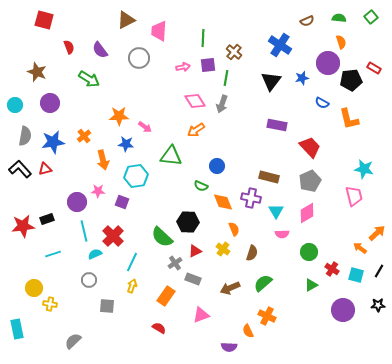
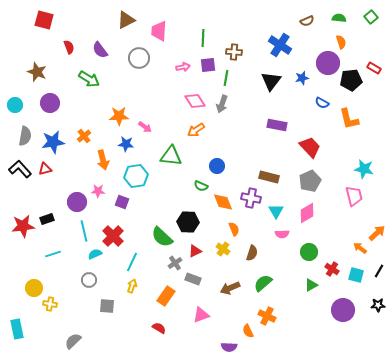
brown cross at (234, 52): rotated 35 degrees counterclockwise
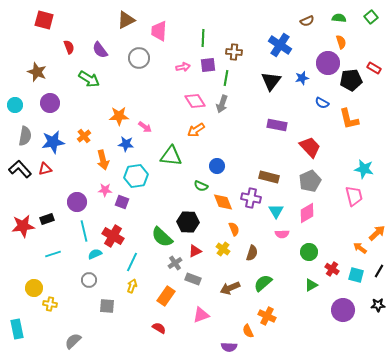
pink star at (98, 191): moved 7 px right, 1 px up
red cross at (113, 236): rotated 15 degrees counterclockwise
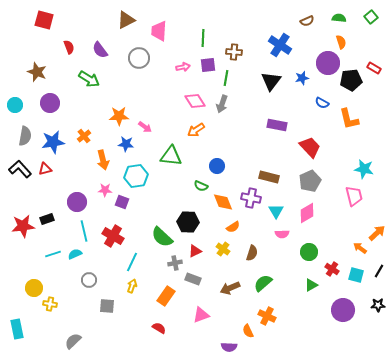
orange semicircle at (234, 229): moved 1 px left, 2 px up; rotated 80 degrees clockwise
cyan semicircle at (95, 254): moved 20 px left
gray cross at (175, 263): rotated 24 degrees clockwise
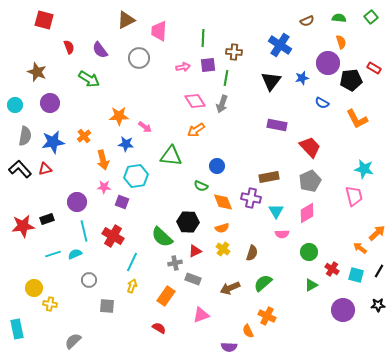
orange L-shape at (349, 119): moved 8 px right; rotated 15 degrees counterclockwise
brown rectangle at (269, 177): rotated 24 degrees counterclockwise
pink star at (105, 190): moved 1 px left, 3 px up
orange semicircle at (233, 227): moved 11 px left, 1 px down; rotated 16 degrees clockwise
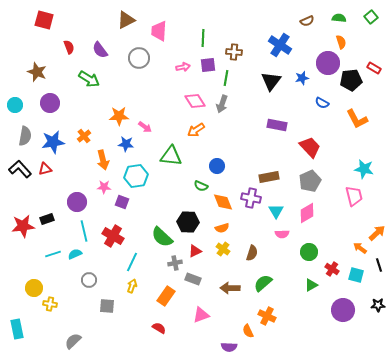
black line at (379, 271): moved 6 px up; rotated 48 degrees counterclockwise
brown arrow at (230, 288): rotated 24 degrees clockwise
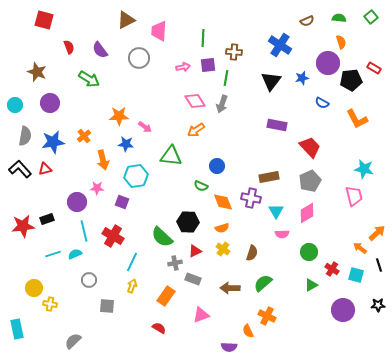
pink star at (104, 187): moved 7 px left, 1 px down
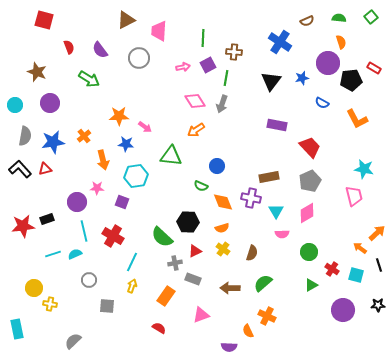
blue cross at (280, 45): moved 3 px up
purple square at (208, 65): rotated 21 degrees counterclockwise
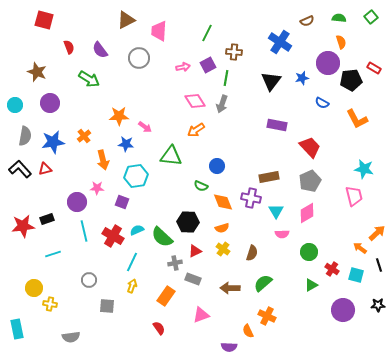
green line at (203, 38): moved 4 px right, 5 px up; rotated 24 degrees clockwise
cyan semicircle at (75, 254): moved 62 px right, 24 px up
red semicircle at (159, 328): rotated 24 degrees clockwise
gray semicircle at (73, 341): moved 2 px left, 4 px up; rotated 144 degrees counterclockwise
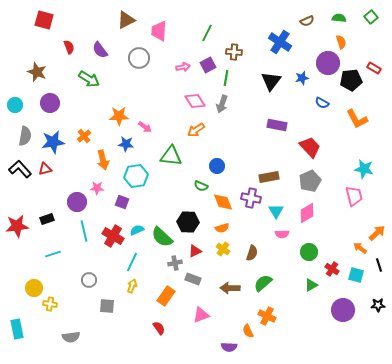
red star at (23, 226): moved 6 px left
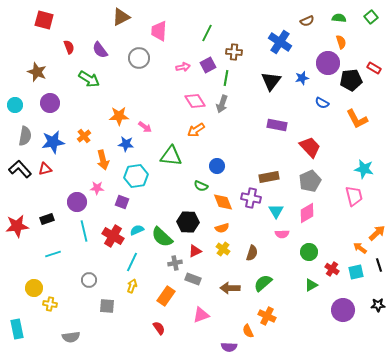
brown triangle at (126, 20): moved 5 px left, 3 px up
cyan square at (356, 275): moved 3 px up; rotated 28 degrees counterclockwise
